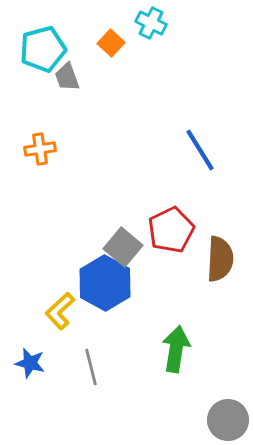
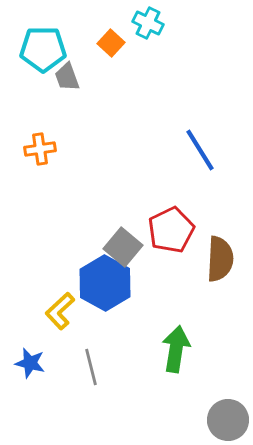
cyan cross: moved 3 px left
cyan pentagon: rotated 15 degrees clockwise
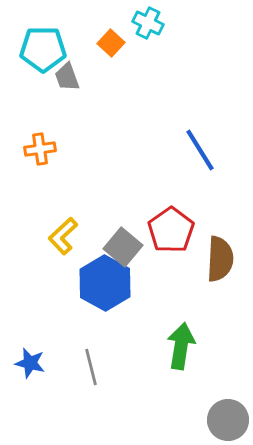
red pentagon: rotated 9 degrees counterclockwise
yellow L-shape: moved 3 px right, 75 px up
green arrow: moved 5 px right, 3 px up
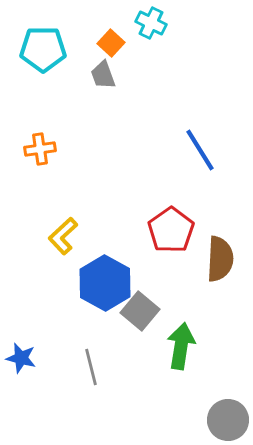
cyan cross: moved 3 px right
gray trapezoid: moved 36 px right, 2 px up
gray square: moved 17 px right, 64 px down
blue star: moved 9 px left, 5 px up
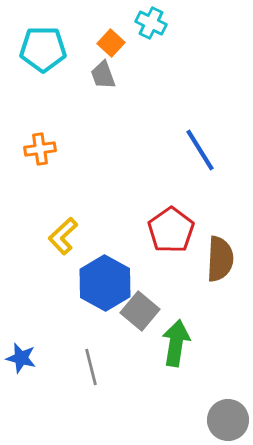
green arrow: moved 5 px left, 3 px up
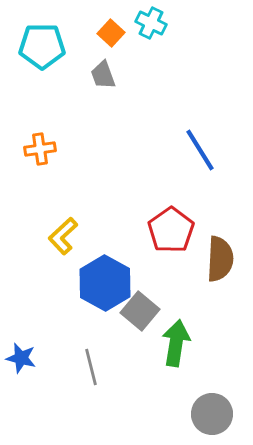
orange square: moved 10 px up
cyan pentagon: moved 1 px left, 3 px up
gray circle: moved 16 px left, 6 px up
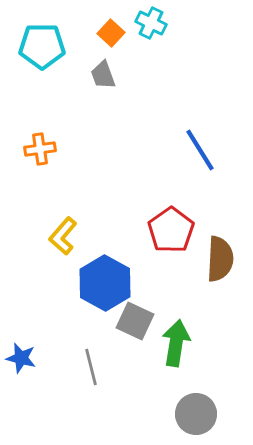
yellow L-shape: rotated 6 degrees counterclockwise
gray square: moved 5 px left, 10 px down; rotated 15 degrees counterclockwise
gray circle: moved 16 px left
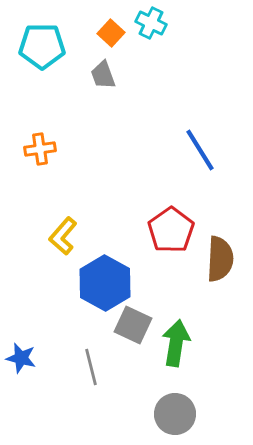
gray square: moved 2 px left, 4 px down
gray circle: moved 21 px left
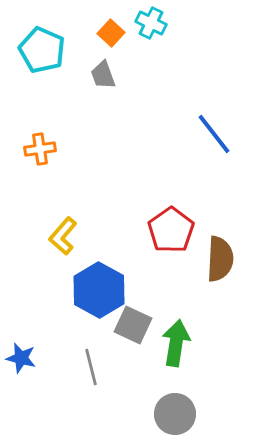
cyan pentagon: moved 4 px down; rotated 24 degrees clockwise
blue line: moved 14 px right, 16 px up; rotated 6 degrees counterclockwise
blue hexagon: moved 6 px left, 7 px down
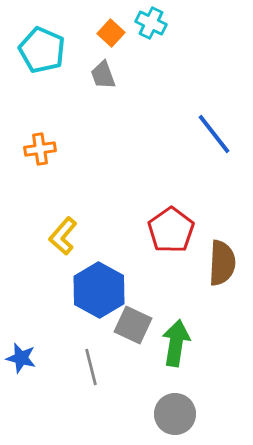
brown semicircle: moved 2 px right, 4 px down
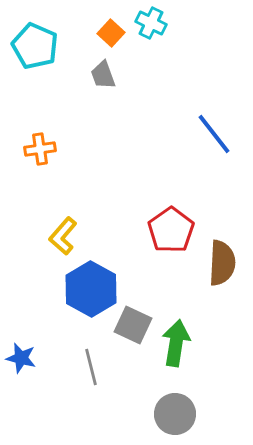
cyan pentagon: moved 7 px left, 4 px up
blue hexagon: moved 8 px left, 1 px up
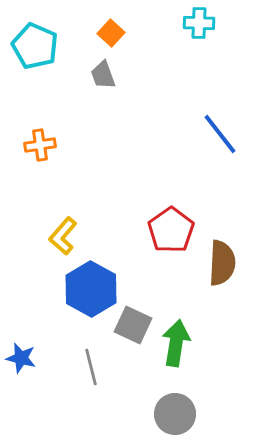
cyan cross: moved 48 px right; rotated 24 degrees counterclockwise
blue line: moved 6 px right
orange cross: moved 4 px up
